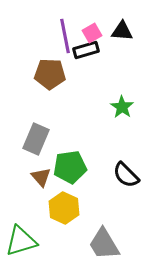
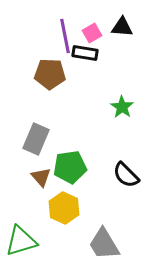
black triangle: moved 4 px up
black rectangle: moved 1 px left, 3 px down; rotated 25 degrees clockwise
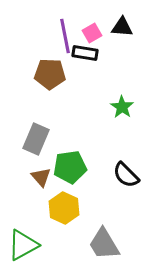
green triangle: moved 2 px right, 4 px down; rotated 12 degrees counterclockwise
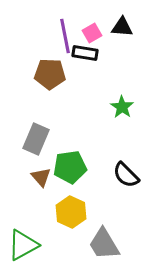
yellow hexagon: moved 7 px right, 4 px down
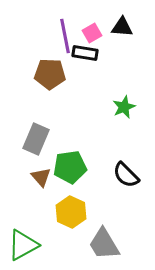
green star: moved 2 px right; rotated 15 degrees clockwise
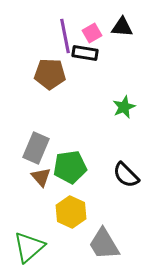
gray rectangle: moved 9 px down
green triangle: moved 6 px right, 2 px down; rotated 12 degrees counterclockwise
